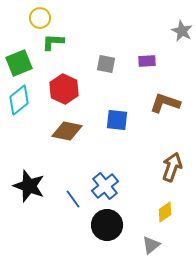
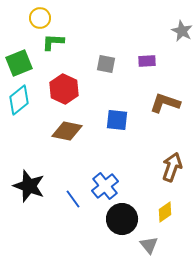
black circle: moved 15 px right, 6 px up
gray triangle: moved 2 px left; rotated 30 degrees counterclockwise
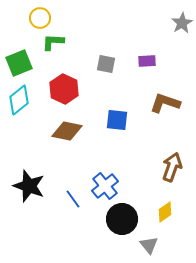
gray star: moved 8 px up; rotated 15 degrees clockwise
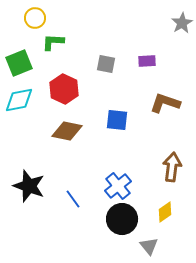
yellow circle: moved 5 px left
cyan diamond: rotated 28 degrees clockwise
brown arrow: rotated 12 degrees counterclockwise
blue cross: moved 13 px right
gray triangle: moved 1 px down
